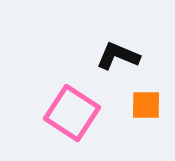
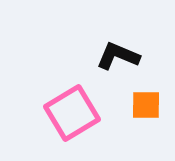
pink square: rotated 26 degrees clockwise
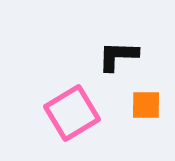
black L-shape: rotated 21 degrees counterclockwise
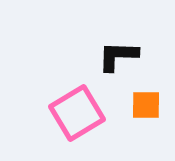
pink square: moved 5 px right
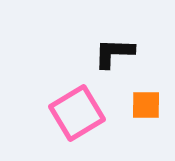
black L-shape: moved 4 px left, 3 px up
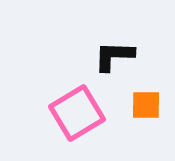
black L-shape: moved 3 px down
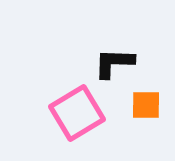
black L-shape: moved 7 px down
